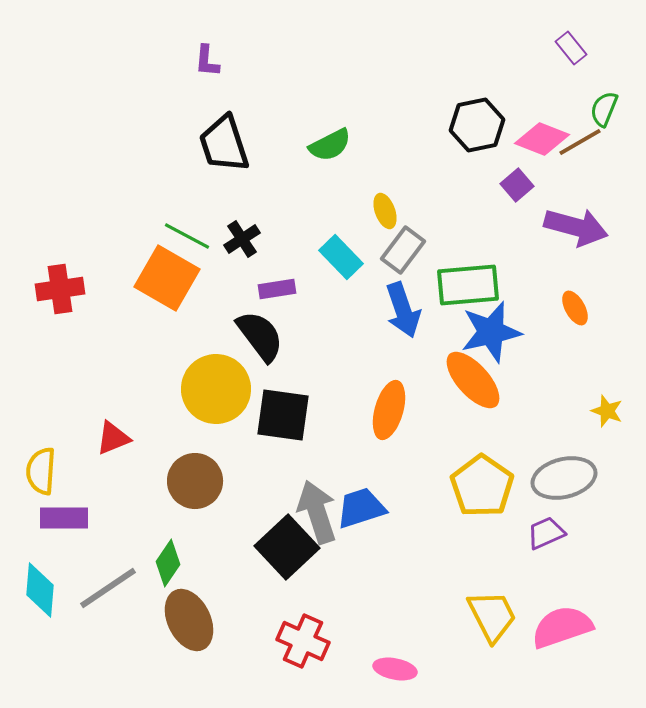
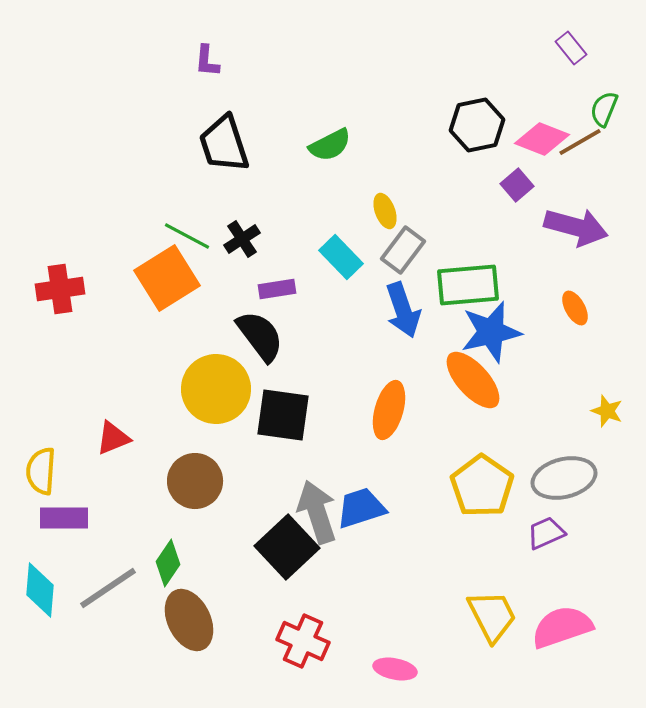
orange square at (167, 278): rotated 28 degrees clockwise
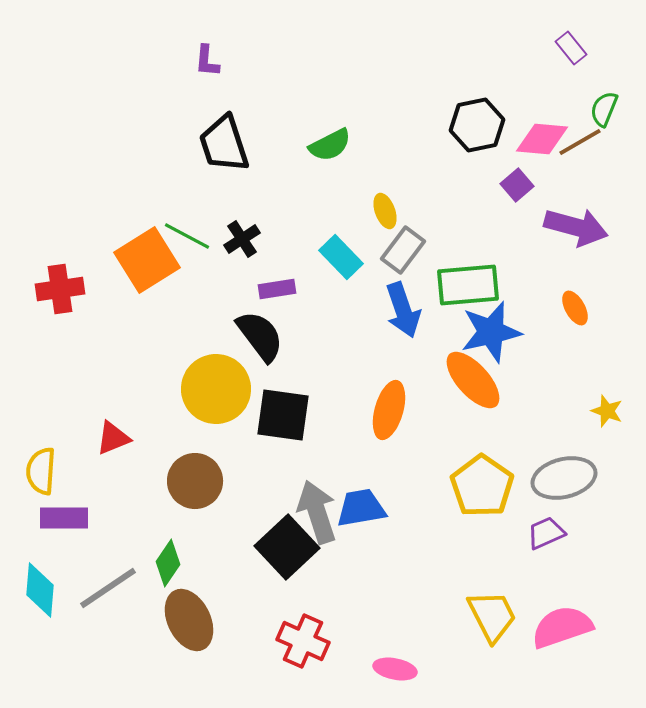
pink diamond at (542, 139): rotated 16 degrees counterclockwise
orange square at (167, 278): moved 20 px left, 18 px up
blue trapezoid at (361, 508): rotated 8 degrees clockwise
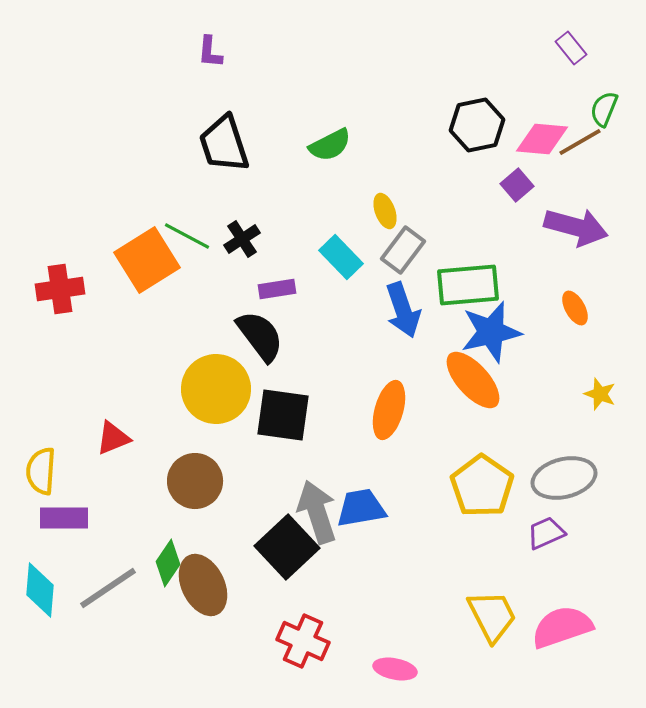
purple L-shape at (207, 61): moved 3 px right, 9 px up
yellow star at (607, 411): moved 7 px left, 17 px up
brown ellipse at (189, 620): moved 14 px right, 35 px up
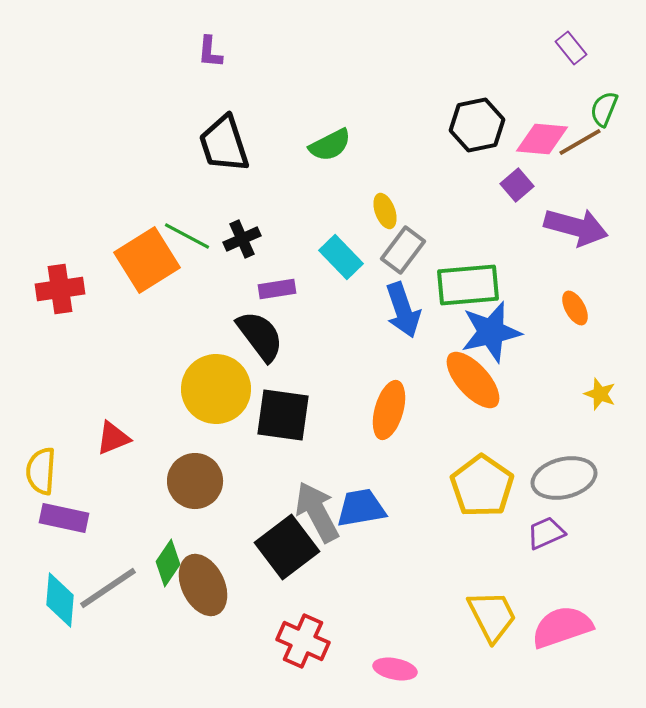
black cross at (242, 239): rotated 9 degrees clockwise
gray arrow at (317, 512): rotated 10 degrees counterclockwise
purple rectangle at (64, 518): rotated 12 degrees clockwise
black square at (287, 547): rotated 6 degrees clockwise
cyan diamond at (40, 590): moved 20 px right, 10 px down
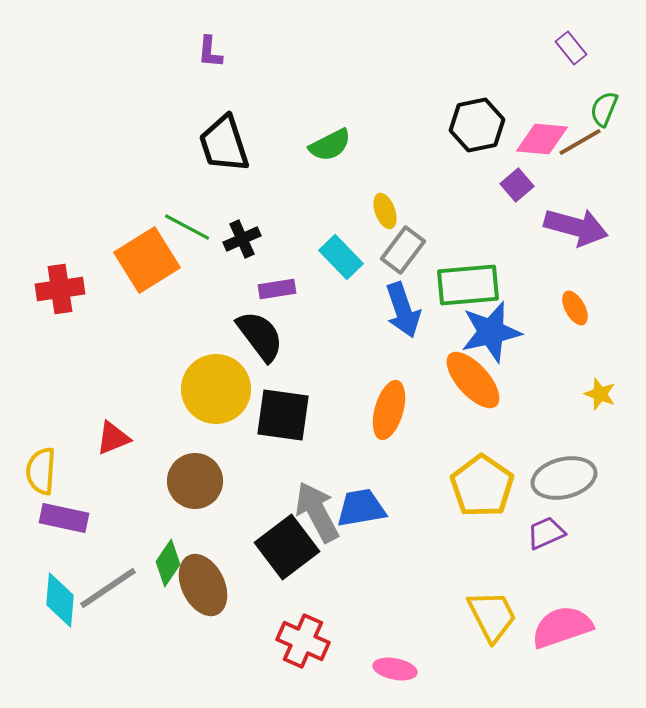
green line at (187, 236): moved 9 px up
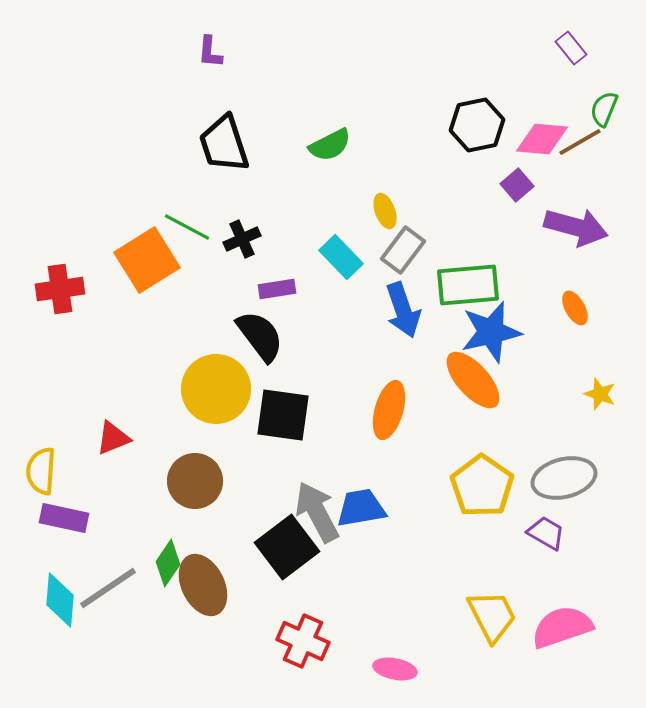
purple trapezoid at (546, 533): rotated 54 degrees clockwise
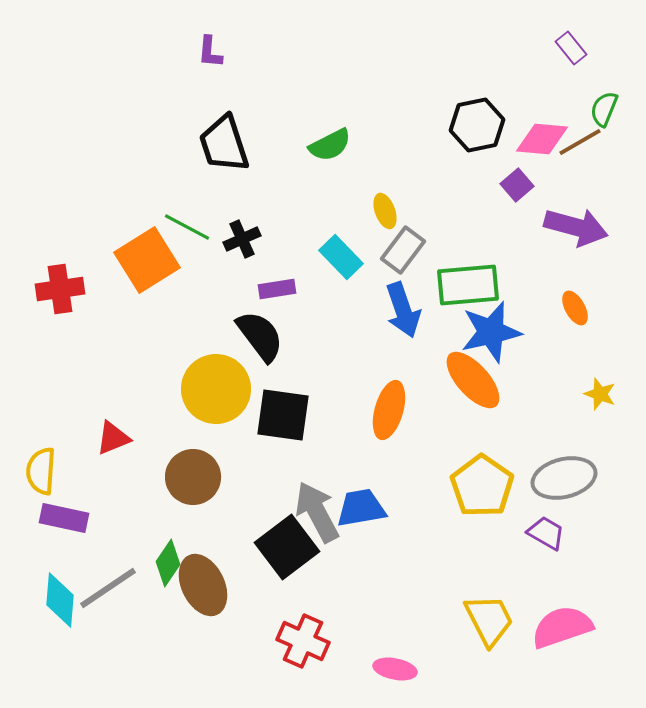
brown circle at (195, 481): moved 2 px left, 4 px up
yellow trapezoid at (492, 616): moved 3 px left, 4 px down
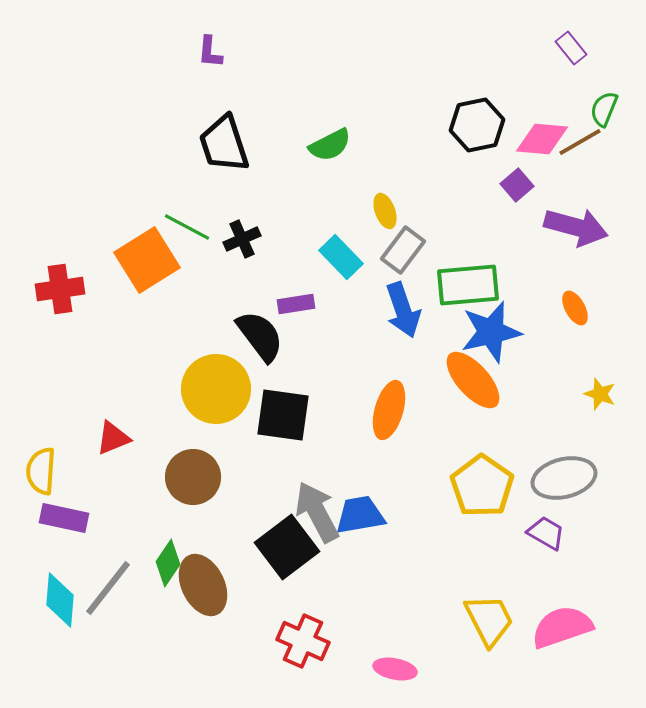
purple rectangle at (277, 289): moved 19 px right, 15 px down
blue trapezoid at (361, 508): moved 1 px left, 7 px down
gray line at (108, 588): rotated 18 degrees counterclockwise
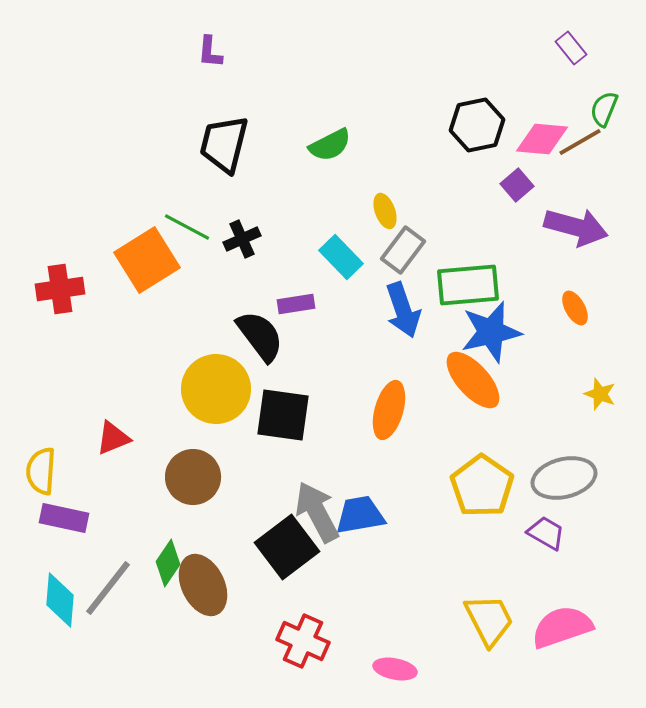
black trapezoid at (224, 144): rotated 32 degrees clockwise
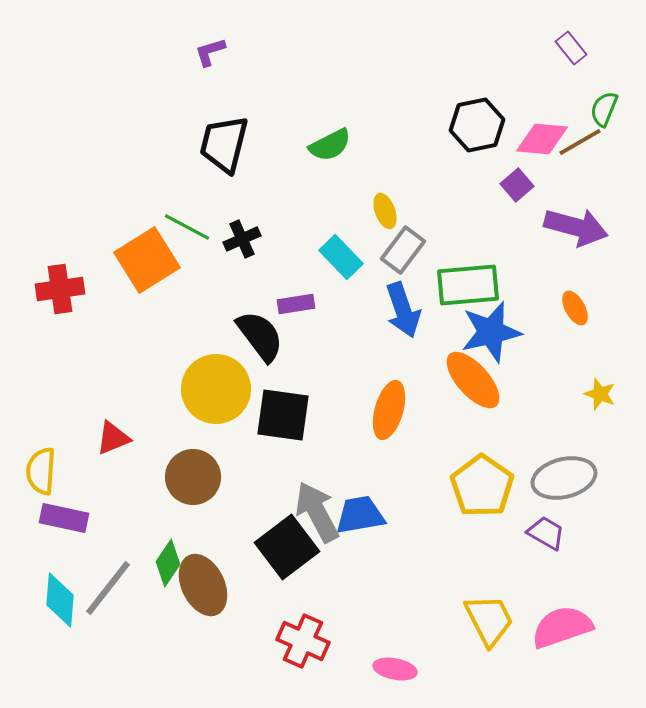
purple L-shape at (210, 52): rotated 68 degrees clockwise
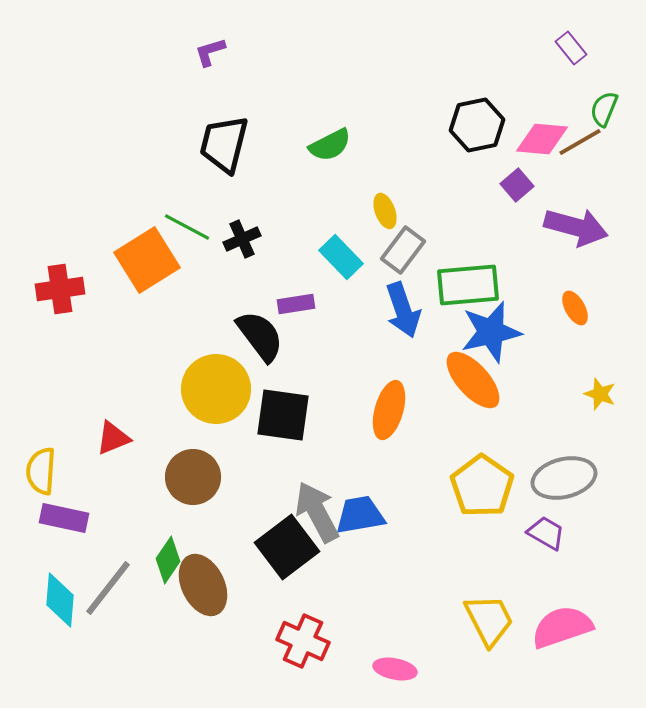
green diamond at (168, 563): moved 3 px up
